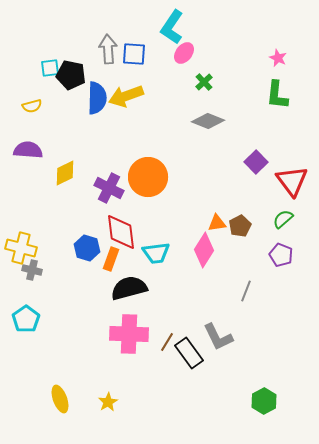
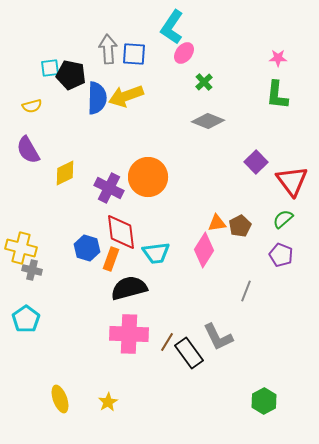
pink star: rotated 24 degrees counterclockwise
purple semicircle: rotated 124 degrees counterclockwise
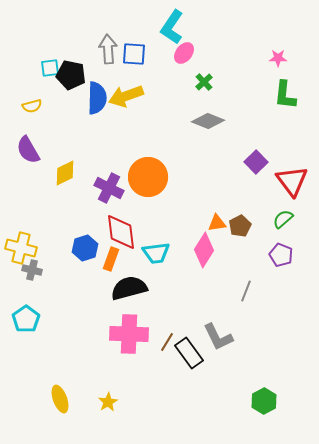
green L-shape: moved 8 px right
blue hexagon: moved 2 px left; rotated 25 degrees clockwise
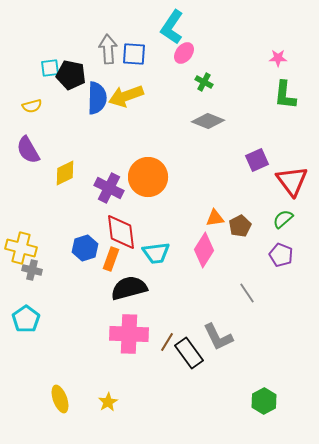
green cross: rotated 18 degrees counterclockwise
purple square: moved 1 px right, 2 px up; rotated 20 degrees clockwise
orange triangle: moved 2 px left, 5 px up
gray line: moved 1 px right, 2 px down; rotated 55 degrees counterclockwise
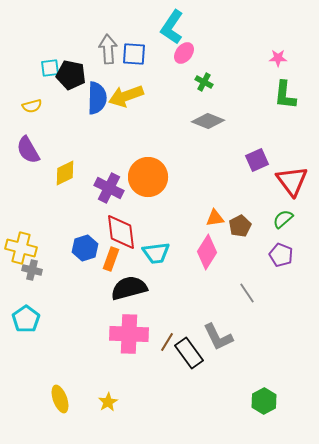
pink diamond: moved 3 px right, 2 px down
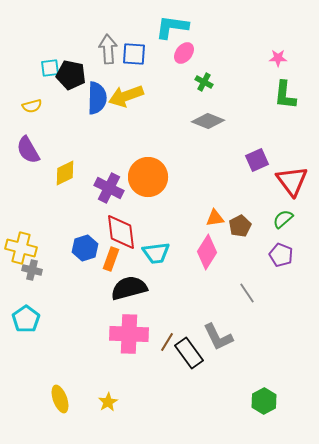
cyan L-shape: rotated 64 degrees clockwise
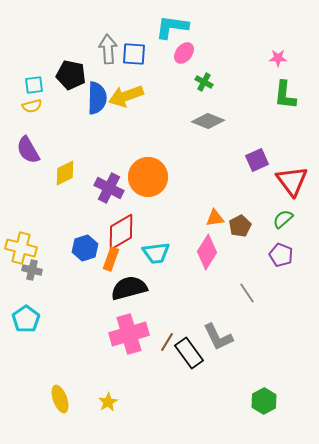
cyan square: moved 16 px left, 17 px down
red diamond: rotated 66 degrees clockwise
pink cross: rotated 18 degrees counterclockwise
